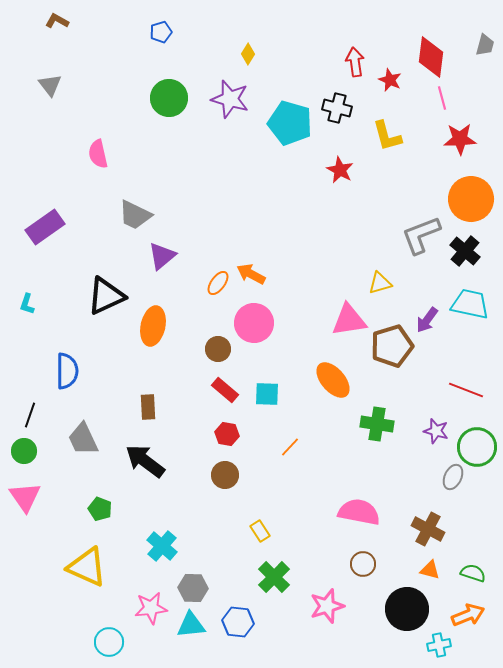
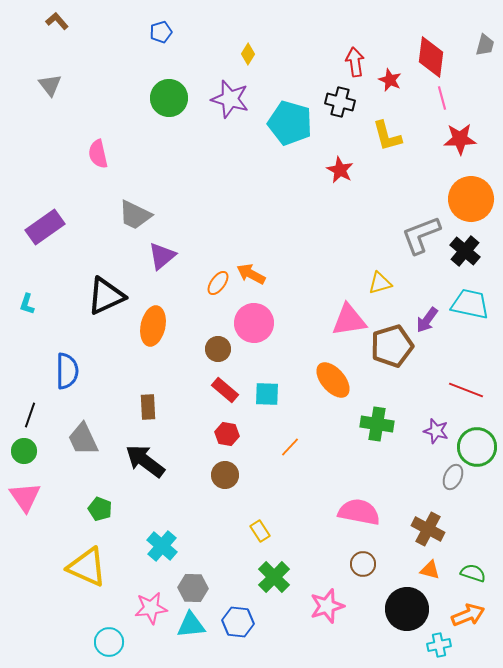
brown L-shape at (57, 21): rotated 20 degrees clockwise
black cross at (337, 108): moved 3 px right, 6 px up
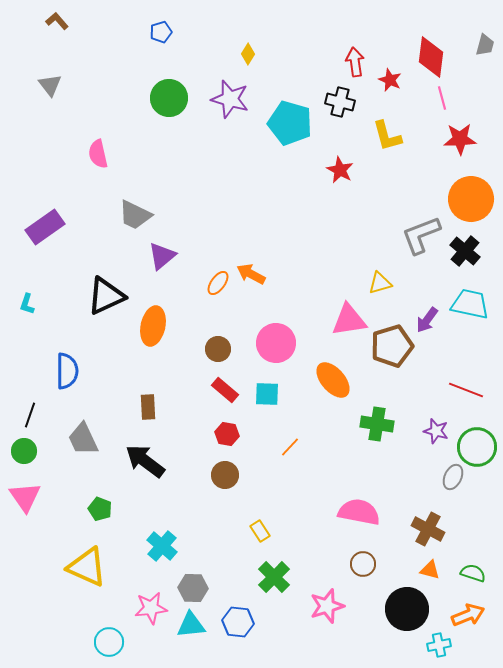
pink circle at (254, 323): moved 22 px right, 20 px down
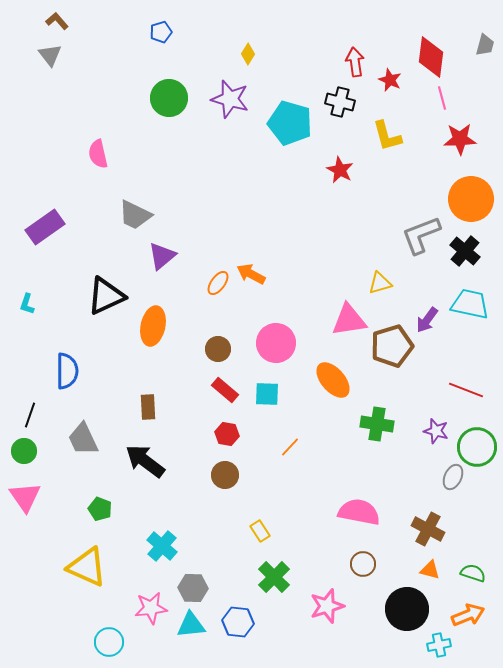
gray triangle at (50, 85): moved 30 px up
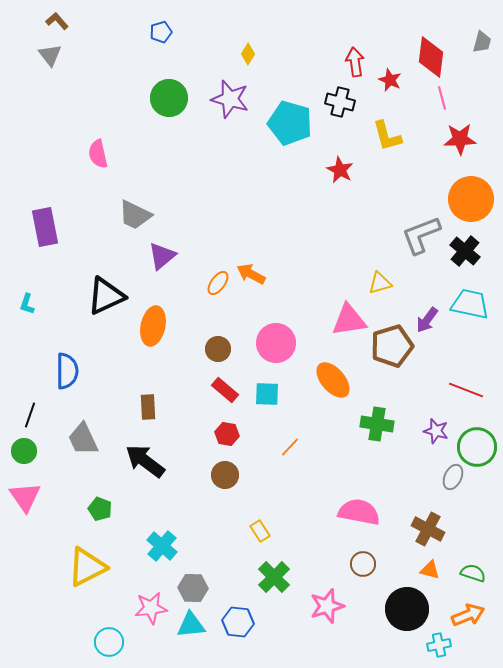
gray trapezoid at (485, 45): moved 3 px left, 3 px up
purple rectangle at (45, 227): rotated 66 degrees counterclockwise
yellow triangle at (87, 567): rotated 51 degrees counterclockwise
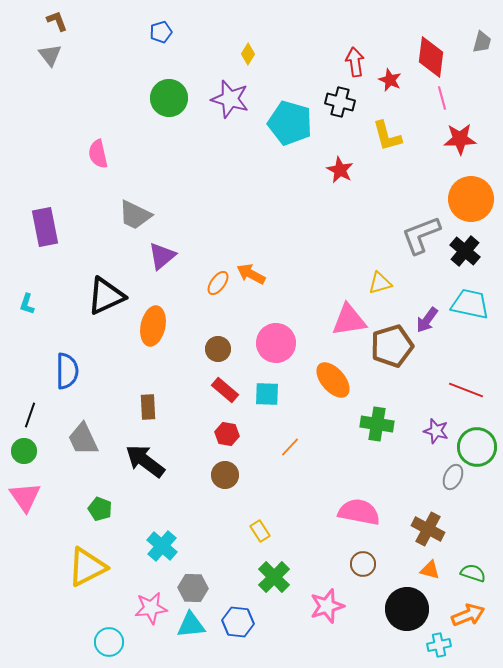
brown L-shape at (57, 21): rotated 20 degrees clockwise
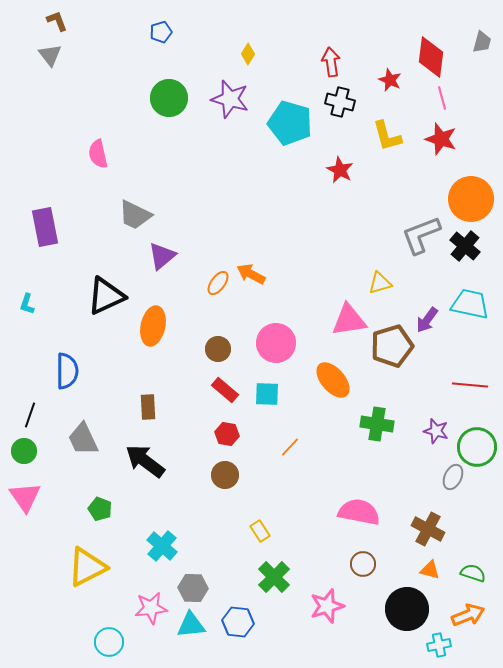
red arrow at (355, 62): moved 24 px left
red star at (460, 139): moved 19 px left; rotated 20 degrees clockwise
black cross at (465, 251): moved 5 px up
red line at (466, 390): moved 4 px right, 5 px up; rotated 16 degrees counterclockwise
